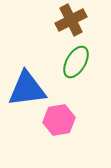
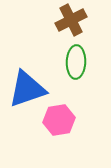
green ellipse: rotated 28 degrees counterclockwise
blue triangle: rotated 12 degrees counterclockwise
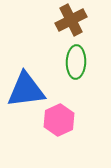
blue triangle: moved 1 px left, 1 px down; rotated 12 degrees clockwise
pink hexagon: rotated 16 degrees counterclockwise
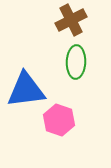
pink hexagon: rotated 16 degrees counterclockwise
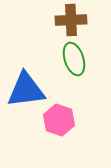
brown cross: rotated 24 degrees clockwise
green ellipse: moved 2 px left, 3 px up; rotated 20 degrees counterclockwise
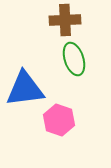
brown cross: moved 6 px left
blue triangle: moved 1 px left, 1 px up
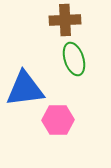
pink hexagon: moved 1 px left; rotated 20 degrees counterclockwise
